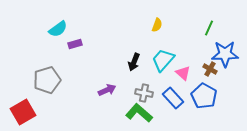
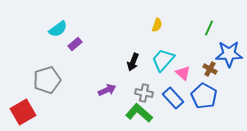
purple rectangle: rotated 24 degrees counterclockwise
blue star: moved 4 px right
black arrow: moved 1 px left
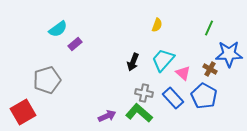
purple arrow: moved 26 px down
